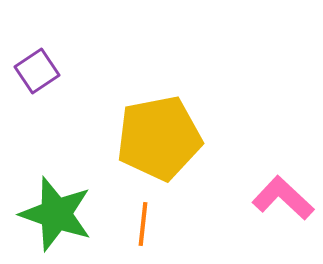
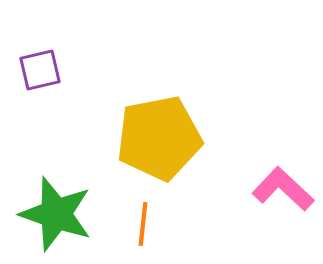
purple square: moved 3 px right, 1 px up; rotated 21 degrees clockwise
pink L-shape: moved 9 px up
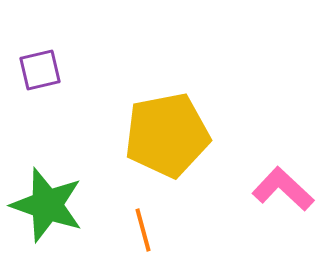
yellow pentagon: moved 8 px right, 3 px up
green star: moved 9 px left, 9 px up
orange line: moved 6 px down; rotated 21 degrees counterclockwise
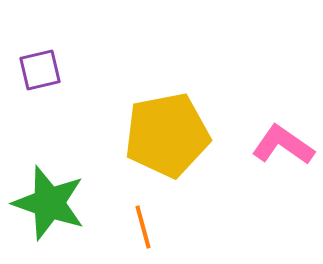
pink L-shape: moved 44 px up; rotated 8 degrees counterclockwise
green star: moved 2 px right, 2 px up
orange line: moved 3 px up
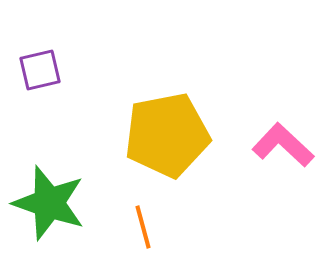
pink L-shape: rotated 8 degrees clockwise
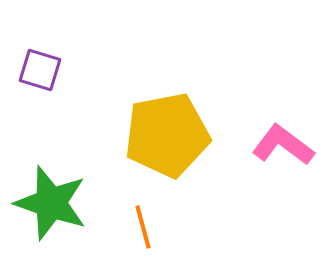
purple square: rotated 30 degrees clockwise
pink L-shape: rotated 6 degrees counterclockwise
green star: moved 2 px right
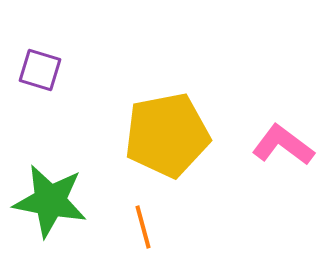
green star: moved 1 px left, 2 px up; rotated 8 degrees counterclockwise
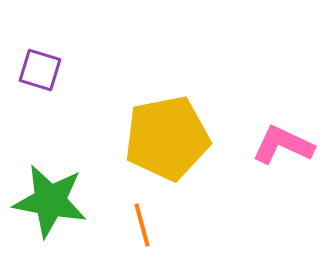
yellow pentagon: moved 3 px down
pink L-shape: rotated 12 degrees counterclockwise
orange line: moved 1 px left, 2 px up
